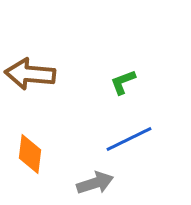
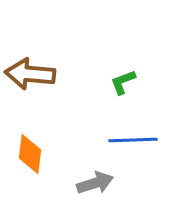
blue line: moved 4 px right, 1 px down; rotated 24 degrees clockwise
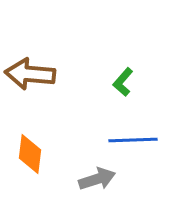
green L-shape: rotated 28 degrees counterclockwise
gray arrow: moved 2 px right, 4 px up
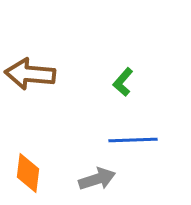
orange diamond: moved 2 px left, 19 px down
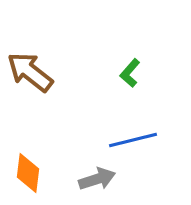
brown arrow: moved 2 px up; rotated 33 degrees clockwise
green L-shape: moved 7 px right, 9 px up
blue line: rotated 12 degrees counterclockwise
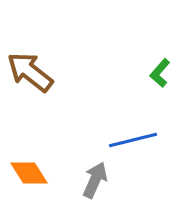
green L-shape: moved 30 px right
orange diamond: moved 1 px right; rotated 39 degrees counterclockwise
gray arrow: moved 2 px left, 1 px down; rotated 48 degrees counterclockwise
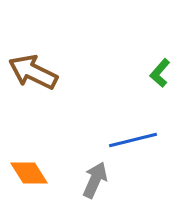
brown arrow: moved 3 px right; rotated 12 degrees counterclockwise
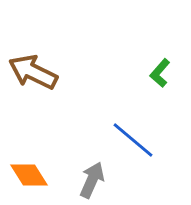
blue line: rotated 54 degrees clockwise
orange diamond: moved 2 px down
gray arrow: moved 3 px left
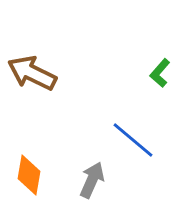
brown arrow: moved 1 px left, 1 px down
orange diamond: rotated 42 degrees clockwise
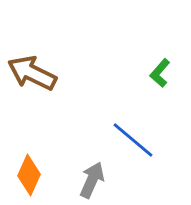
orange diamond: rotated 15 degrees clockwise
